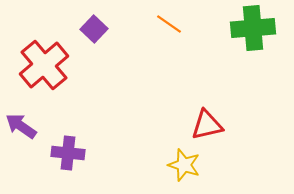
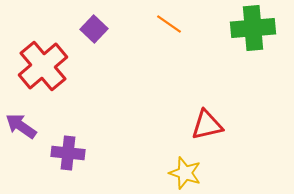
red cross: moved 1 px left, 1 px down
yellow star: moved 1 px right, 8 px down
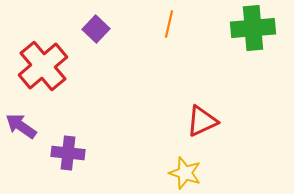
orange line: rotated 68 degrees clockwise
purple square: moved 2 px right
red triangle: moved 5 px left, 4 px up; rotated 12 degrees counterclockwise
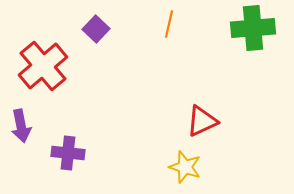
purple arrow: rotated 136 degrees counterclockwise
yellow star: moved 6 px up
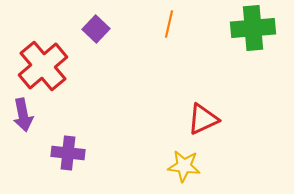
red triangle: moved 1 px right, 2 px up
purple arrow: moved 2 px right, 11 px up
yellow star: moved 1 px left, 1 px up; rotated 12 degrees counterclockwise
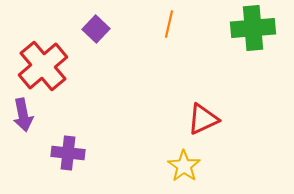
yellow star: rotated 28 degrees clockwise
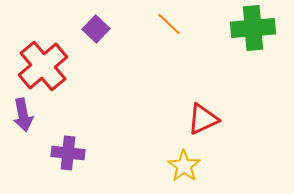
orange line: rotated 60 degrees counterclockwise
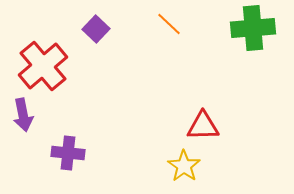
red triangle: moved 7 px down; rotated 24 degrees clockwise
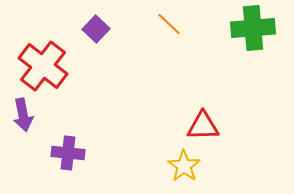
red cross: rotated 12 degrees counterclockwise
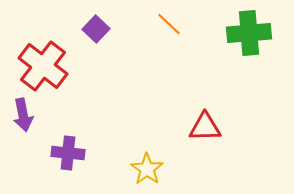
green cross: moved 4 px left, 5 px down
red triangle: moved 2 px right, 1 px down
yellow star: moved 37 px left, 3 px down
